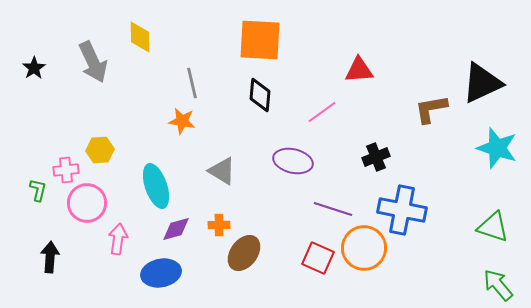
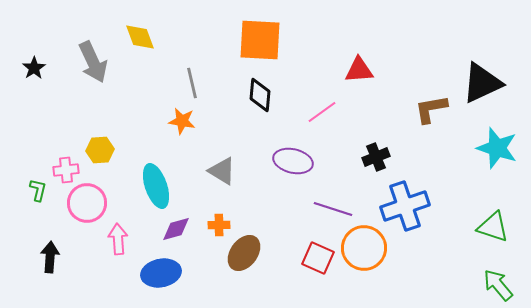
yellow diamond: rotated 20 degrees counterclockwise
blue cross: moved 3 px right, 4 px up; rotated 30 degrees counterclockwise
pink arrow: rotated 12 degrees counterclockwise
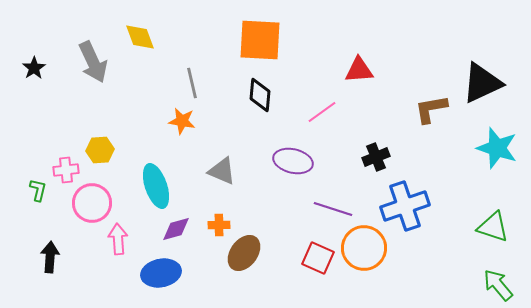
gray triangle: rotated 8 degrees counterclockwise
pink circle: moved 5 px right
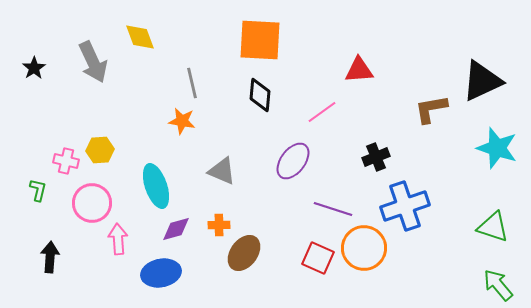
black triangle: moved 2 px up
purple ellipse: rotated 66 degrees counterclockwise
pink cross: moved 9 px up; rotated 20 degrees clockwise
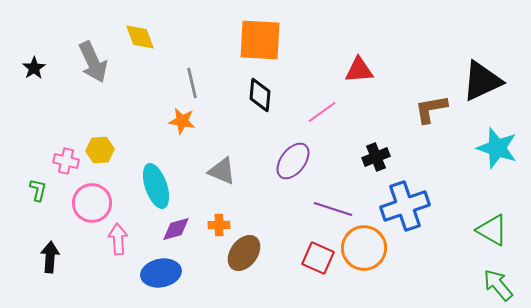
green triangle: moved 1 px left, 3 px down; rotated 12 degrees clockwise
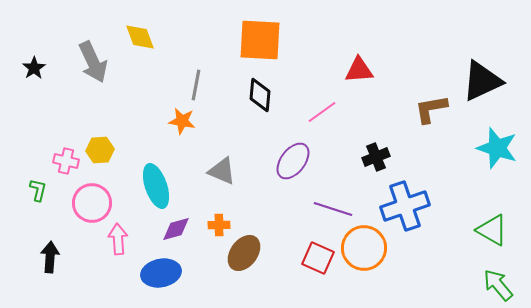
gray line: moved 4 px right, 2 px down; rotated 24 degrees clockwise
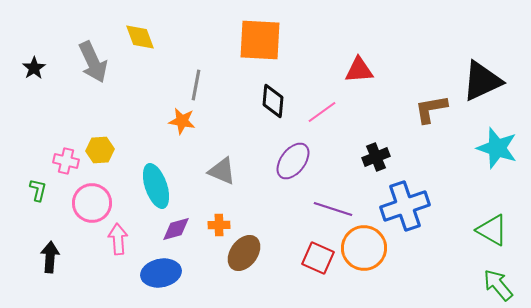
black diamond: moved 13 px right, 6 px down
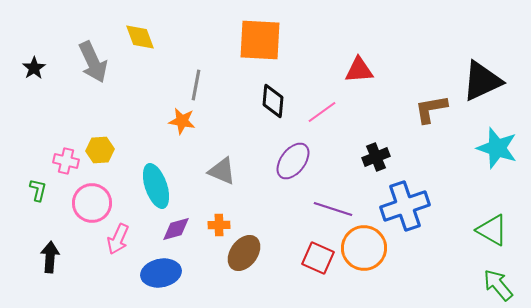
pink arrow: rotated 152 degrees counterclockwise
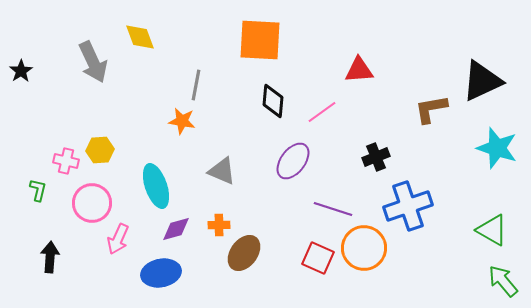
black star: moved 13 px left, 3 px down
blue cross: moved 3 px right
green arrow: moved 5 px right, 4 px up
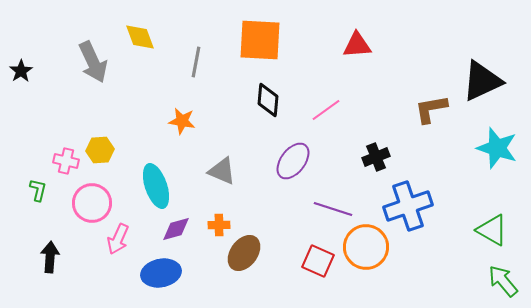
red triangle: moved 2 px left, 25 px up
gray line: moved 23 px up
black diamond: moved 5 px left, 1 px up
pink line: moved 4 px right, 2 px up
orange circle: moved 2 px right, 1 px up
red square: moved 3 px down
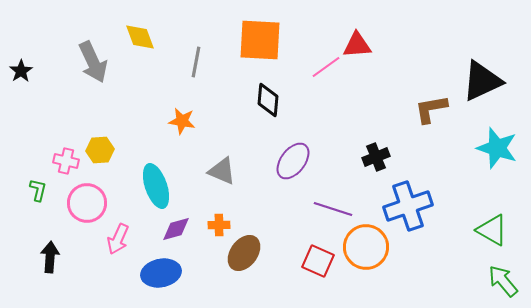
pink line: moved 43 px up
pink circle: moved 5 px left
